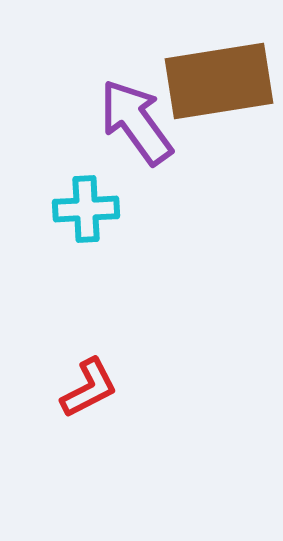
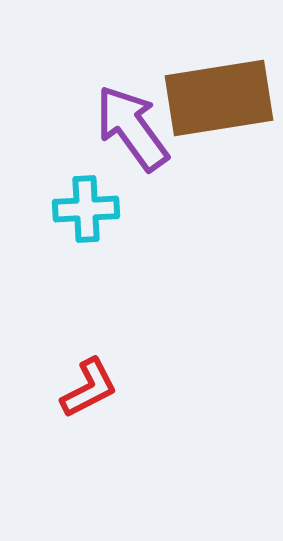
brown rectangle: moved 17 px down
purple arrow: moved 4 px left, 6 px down
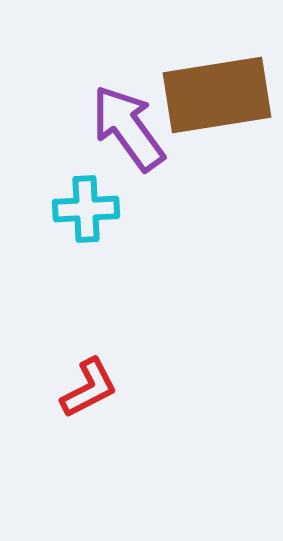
brown rectangle: moved 2 px left, 3 px up
purple arrow: moved 4 px left
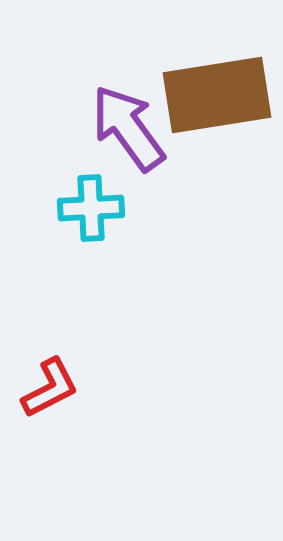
cyan cross: moved 5 px right, 1 px up
red L-shape: moved 39 px left
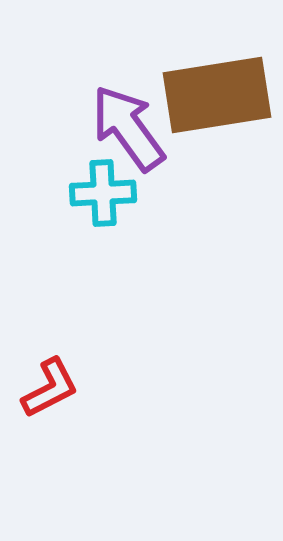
cyan cross: moved 12 px right, 15 px up
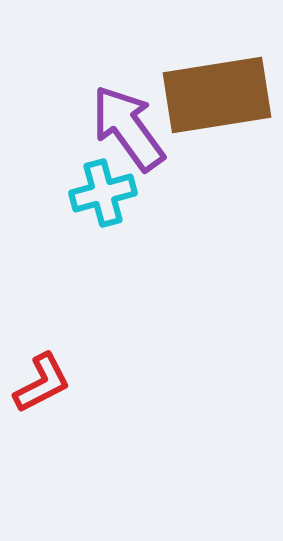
cyan cross: rotated 12 degrees counterclockwise
red L-shape: moved 8 px left, 5 px up
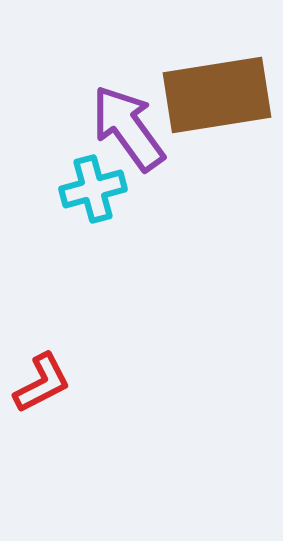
cyan cross: moved 10 px left, 4 px up
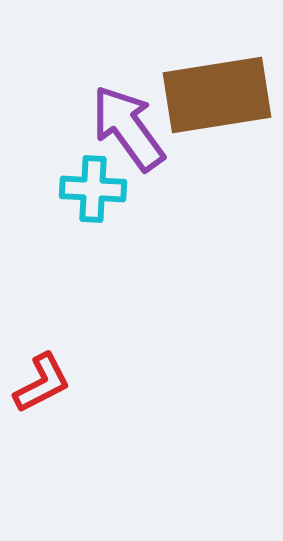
cyan cross: rotated 18 degrees clockwise
